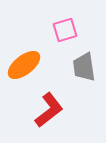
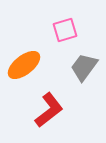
gray trapezoid: rotated 44 degrees clockwise
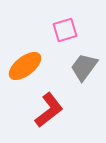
orange ellipse: moved 1 px right, 1 px down
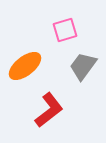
gray trapezoid: moved 1 px left, 1 px up
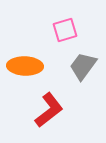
orange ellipse: rotated 40 degrees clockwise
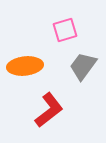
orange ellipse: rotated 8 degrees counterclockwise
